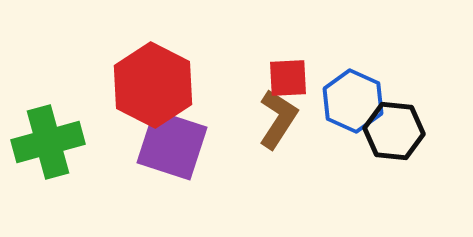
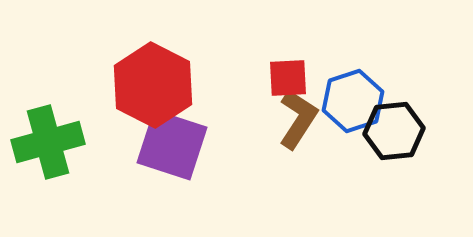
blue hexagon: rotated 18 degrees clockwise
brown L-shape: moved 20 px right
black hexagon: rotated 12 degrees counterclockwise
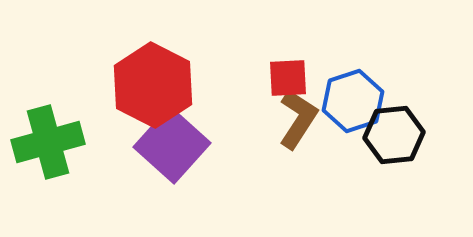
black hexagon: moved 4 px down
purple square: rotated 24 degrees clockwise
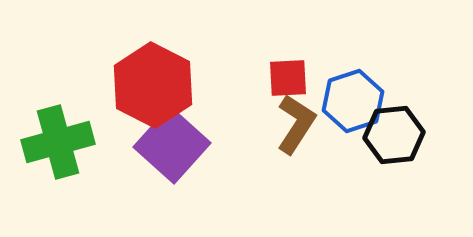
brown L-shape: moved 2 px left, 5 px down
green cross: moved 10 px right
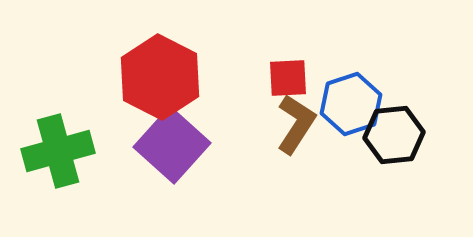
red hexagon: moved 7 px right, 8 px up
blue hexagon: moved 2 px left, 3 px down
green cross: moved 9 px down
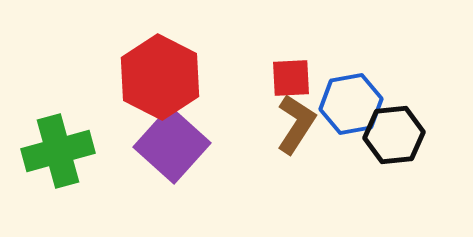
red square: moved 3 px right
blue hexagon: rotated 8 degrees clockwise
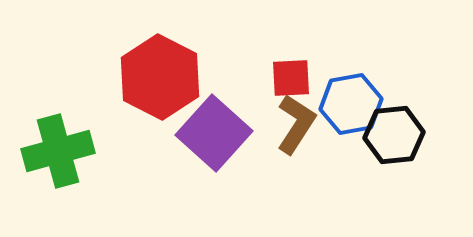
purple square: moved 42 px right, 12 px up
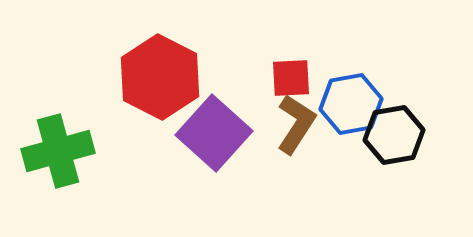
black hexagon: rotated 4 degrees counterclockwise
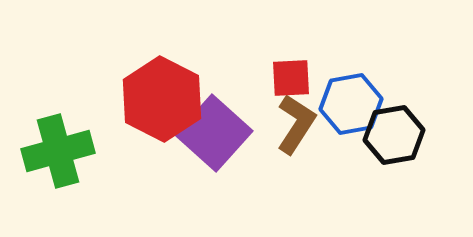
red hexagon: moved 2 px right, 22 px down
